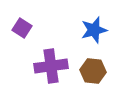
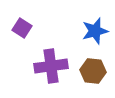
blue star: moved 1 px right, 1 px down
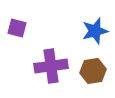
purple square: moved 5 px left; rotated 18 degrees counterclockwise
brown hexagon: rotated 15 degrees counterclockwise
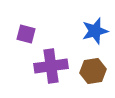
purple square: moved 9 px right, 6 px down
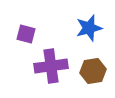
blue star: moved 6 px left, 3 px up
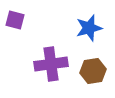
purple square: moved 11 px left, 14 px up
purple cross: moved 2 px up
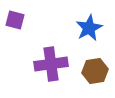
blue star: rotated 12 degrees counterclockwise
brown hexagon: moved 2 px right
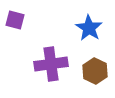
blue star: rotated 12 degrees counterclockwise
brown hexagon: rotated 25 degrees counterclockwise
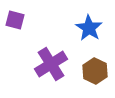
purple cross: rotated 24 degrees counterclockwise
